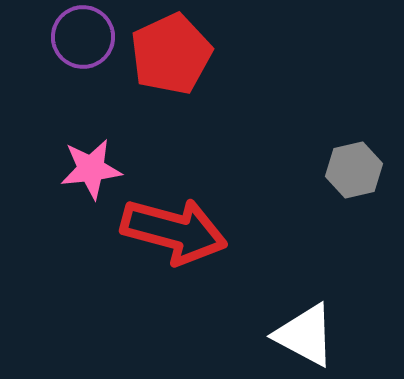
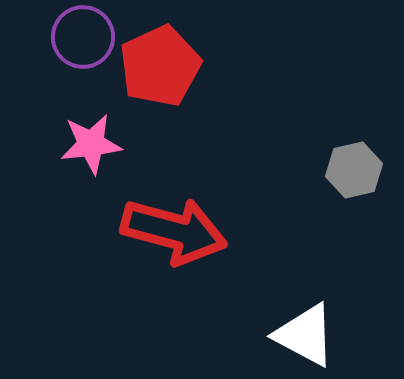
red pentagon: moved 11 px left, 12 px down
pink star: moved 25 px up
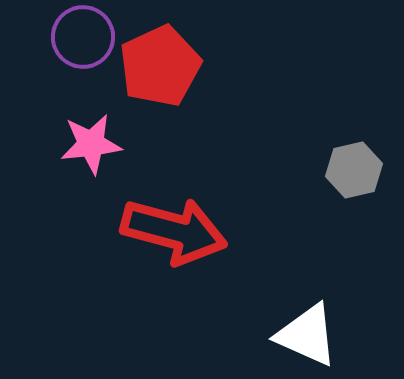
white triangle: moved 2 px right; rotated 4 degrees counterclockwise
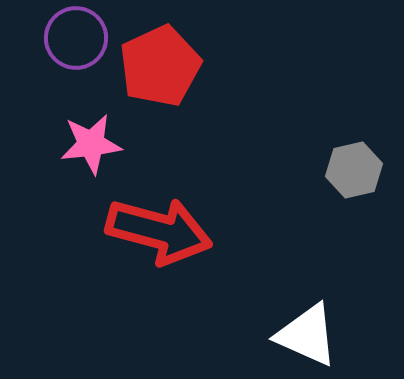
purple circle: moved 7 px left, 1 px down
red arrow: moved 15 px left
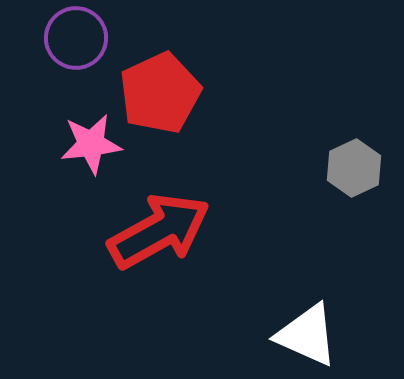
red pentagon: moved 27 px down
gray hexagon: moved 2 px up; rotated 12 degrees counterclockwise
red arrow: rotated 44 degrees counterclockwise
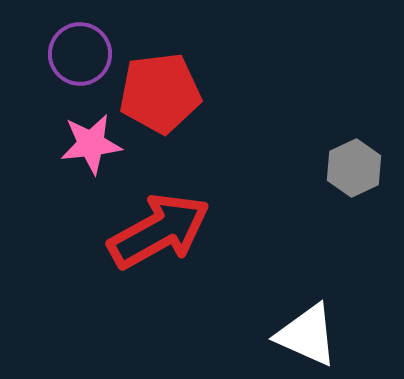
purple circle: moved 4 px right, 16 px down
red pentagon: rotated 18 degrees clockwise
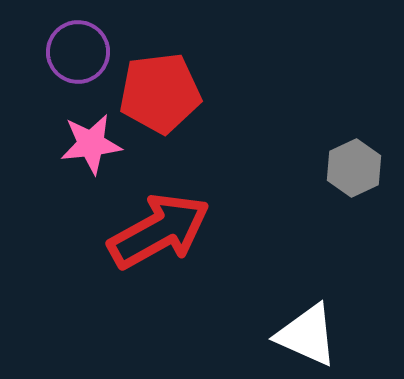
purple circle: moved 2 px left, 2 px up
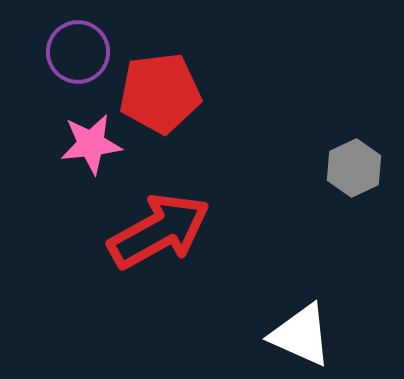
white triangle: moved 6 px left
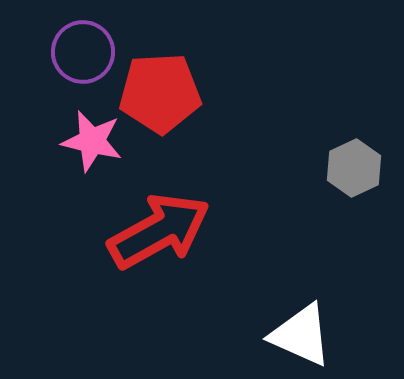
purple circle: moved 5 px right
red pentagon: rotated 4 degrees clockwise
pink star: moved 1 px right, 3 px up; rotated 20 degrees clockwise
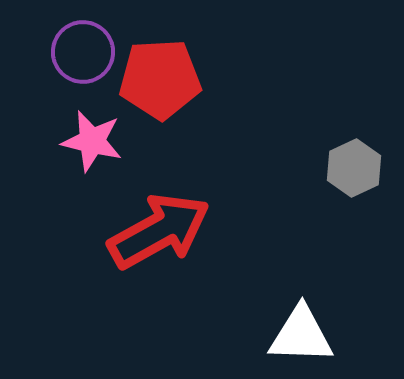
red pentagon: moved 14 px up
white triangle: rotated 22 degrees counterclockwise
